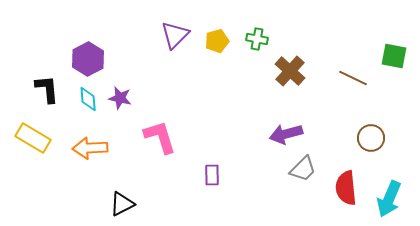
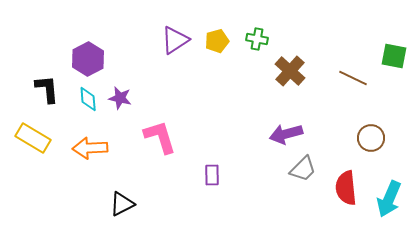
purple triangle: moved 5 px down; rotated 12 degrees clockwise
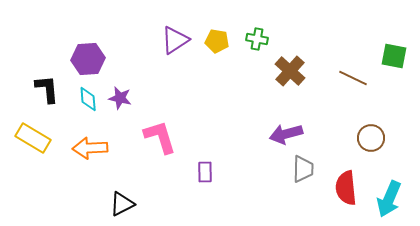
yellow pentagon: rotated 25 degrees clockwise
purple hexagon: rotated 24 degrees clockwise
gray trapezoid: rotated 44 degrees counterclockwise
purple rectangle: moved 7 px left, 3 px up
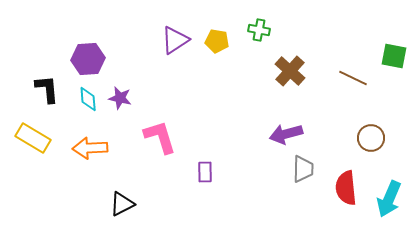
green cross: moved 2 px right, 9 px up
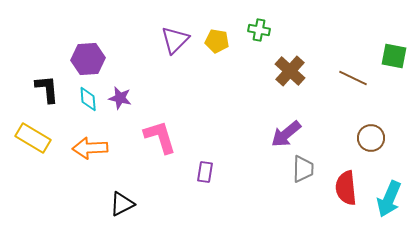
purple triangle: rotated 12 degrees counterclockwise
purple arrow: rotated 24 degrees counterclockwise
purple rectangle: rotated 10 degrees clockwise
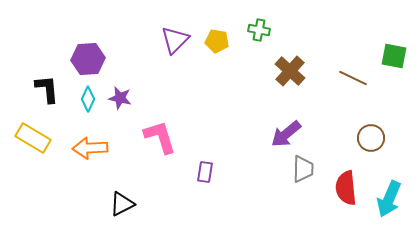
cyan diamond: rotated 30 degrees clockwise
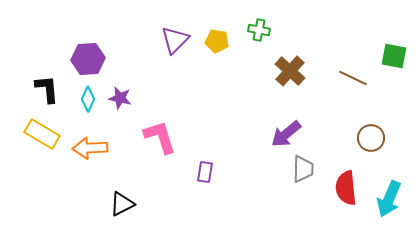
yellow rectangle: moved 9 px right, 4 px up
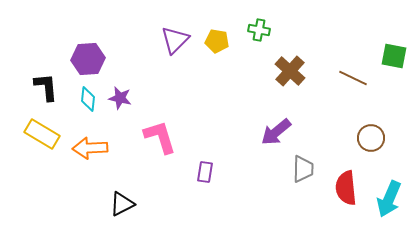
black L-shape: moved 1 px left, 2 px up
cyan diamond: rotated 20 degrees counterclockwise
purple arrow: moved 10 px left, 2 px up
